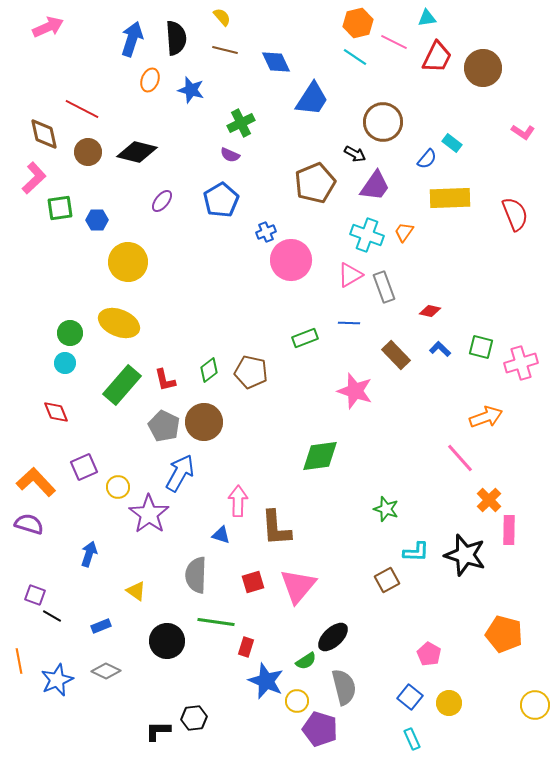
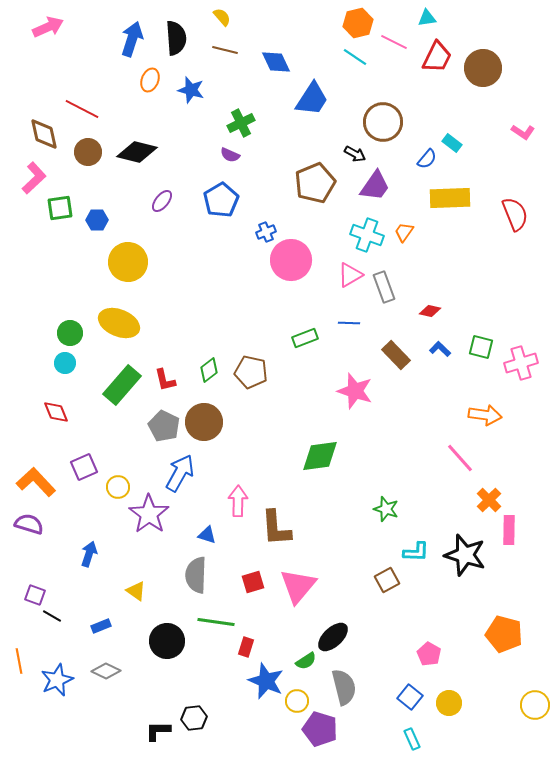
orange arrow at (486, 417): moved 1 px left, 2 px up; rotated 28 degrees clockwise
blue triangle at (221, 535): moved 14 px left
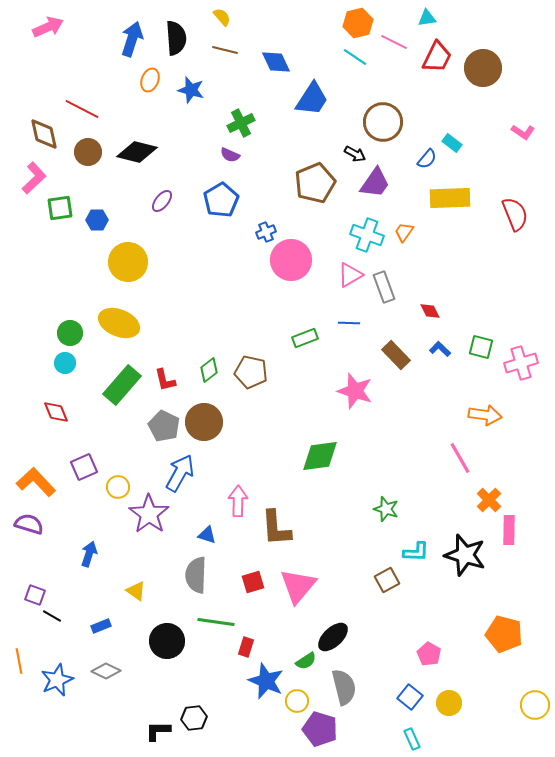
purple trapezoid at (375, 186): moved 3 px up
red diamond at (430, 311): rotated 50 degrees clockwise
pink line at (460, 458): rotated 12 degrees clockwise
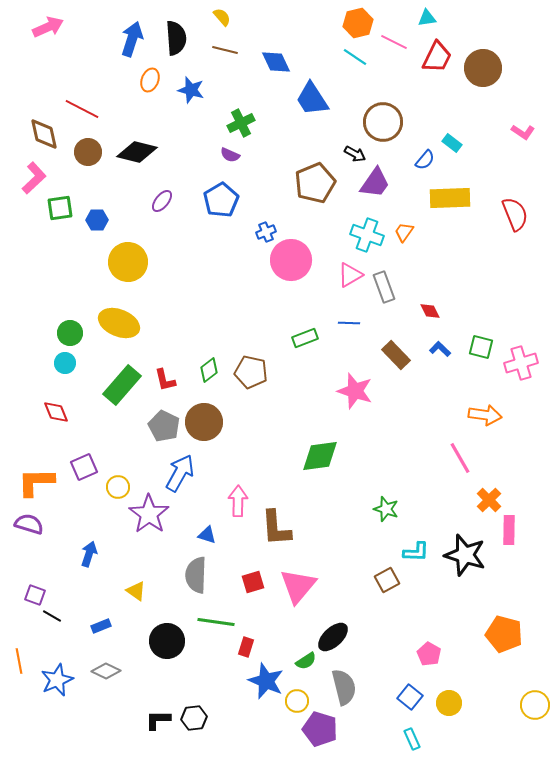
blue trapezoid at (312, 99): rotated 114 degrees clockwise
blue semicircle at (427, 159): moved 2 px left, 1 px down
orange L-shape at (36, 482): rotated 48 degrees counterclockwise
black L-shape at (158, 731): moved 11 px up
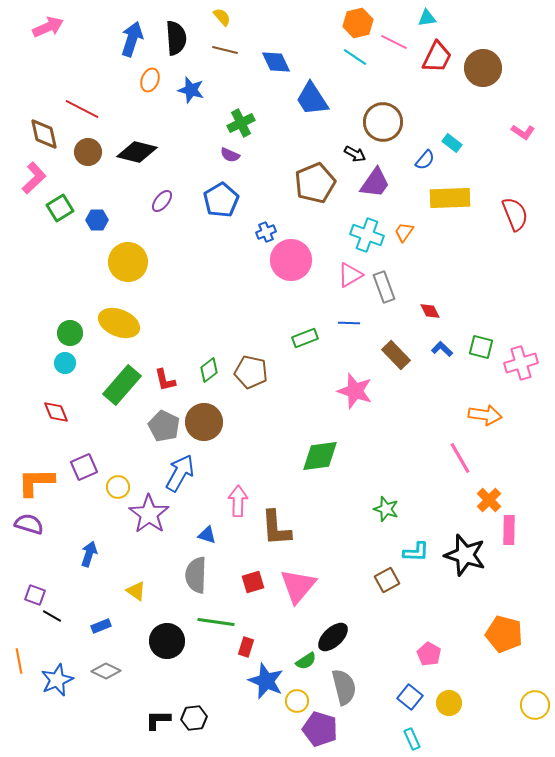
green square at (60, 208): rotated 24 degrees counterclockwise
blue L-shape at (440, 349): moved 2 px right
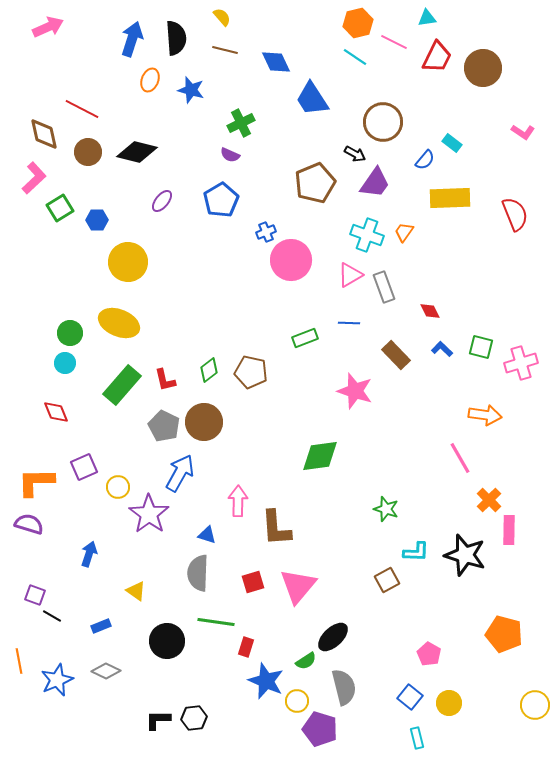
gray semicircle at (196, 575): moved 2 px right, 2 px up
cyan rectangle at (412, 739): moved 5 px right, 1 px up; rotated 10 degrees clockwise
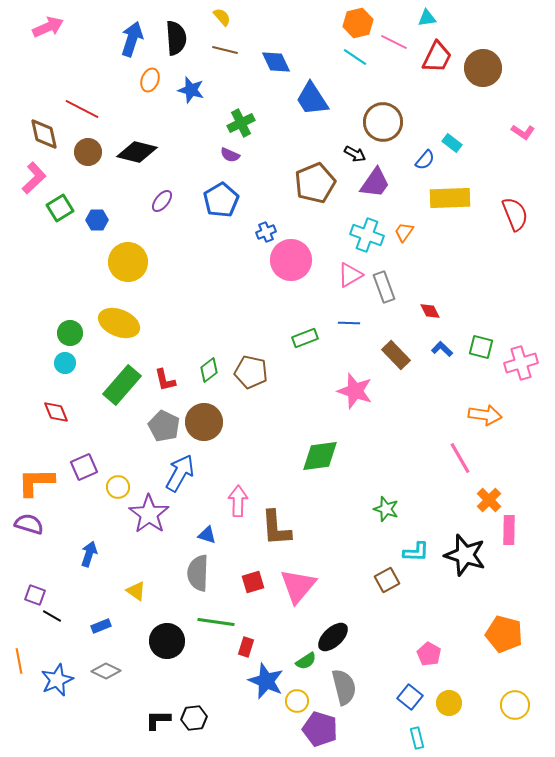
yellow circle at (535, 705): moved 20 px left
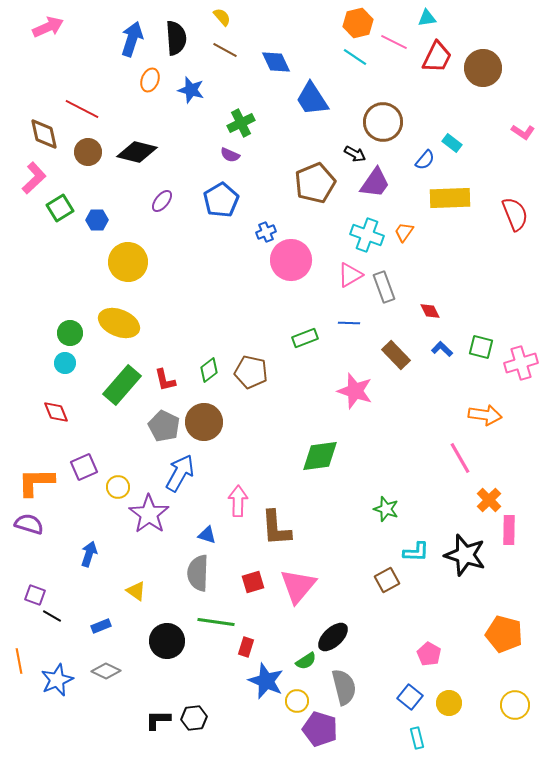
brown line at (225, 50): rotated 15 degrees clockwise
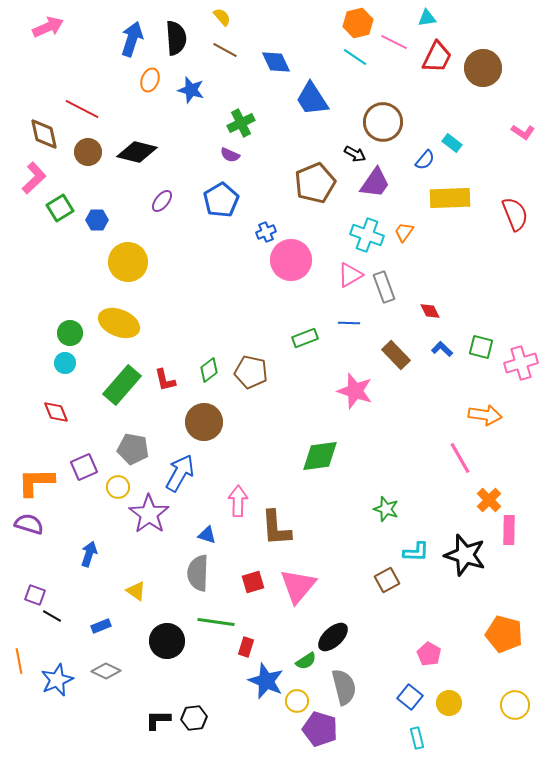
gray pentagon at (164, 426): moved 31 px left, 23 px down; rotated 16 degrees counterclockwise
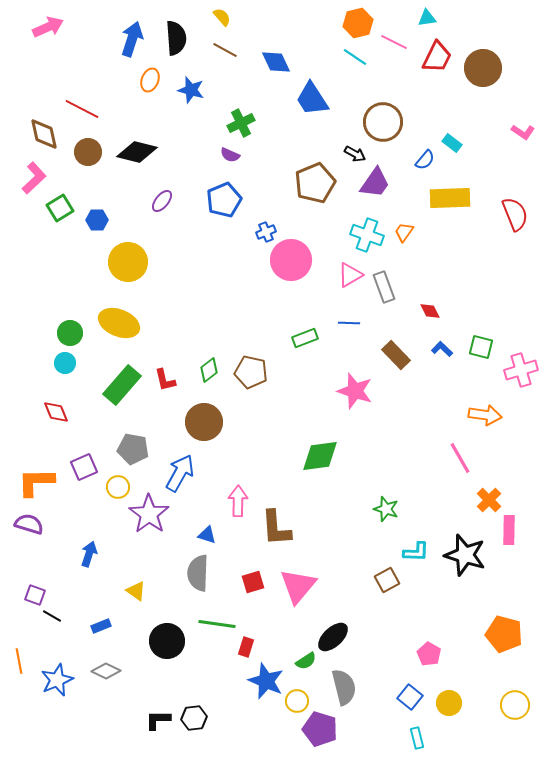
blue pentagon at (221, 200): moved 3 px right; rotated 8 degrees clockwise
pink cross at (521, 363): moved 7 px down
green line at (216, 622): moved 1 px right, 2 px down
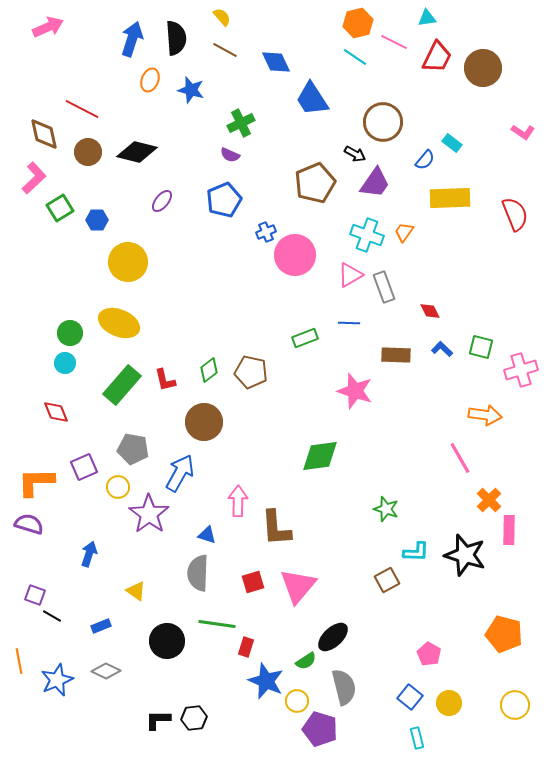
pink circle at (291, 260): moved 4 px right, 5 px up
brown rectangle at (396, 355): rotated 44 degrees counterclockwise
